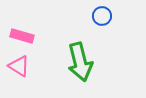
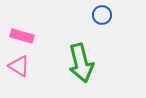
blue circle: moved 1 px up
green arrow: moved 1 px right, 1 px down
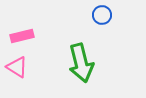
pink rectangle: rotated 30 degrees counterclockwise
pink triangle: moved 2 px left, 1 px down
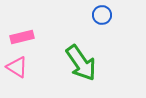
pink rectangle: moved 1 px down
green arrow: rotated 21 degrees counterclockwise
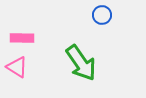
pink rectangle: moved 1 px down; rotated 15 degrees clockwise
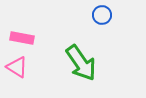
pink rectangle: rotated 10 degrees clockwise
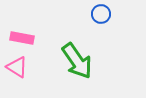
blue circle: moved 1 px left, 1 px up
green arrow: moved 4 px left, 2 px up
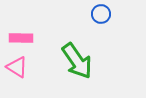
pink rectangle: moved 1 px left; rotated 10 degrees counterclockwise
